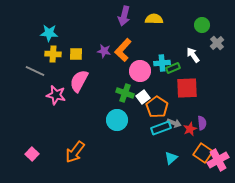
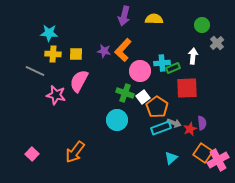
white arrow: moved 1 px down; rotated 42 degrees clockwise
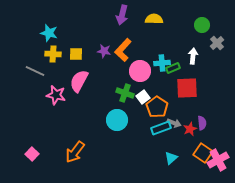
purple arrow: moved 2 px left, 1 px up
cyan star: rotated 12 degrees clockwise
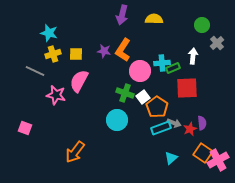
orange L-shape: rotated 10 degrees counterclockwise
yellow cross: rotated 21 degrees counterclockwise
pink square: moved 7 px left, 26 px up; rotated 24 degrees counterclockwise
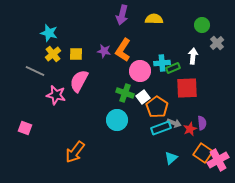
yellow cross: rotated 21 degrees counterclockwise
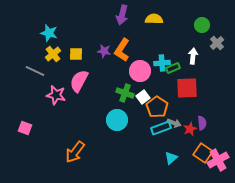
orange L-shape: moved 1 px left
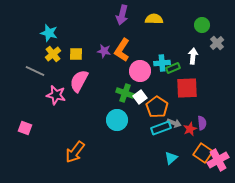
white square: moved 3 px left
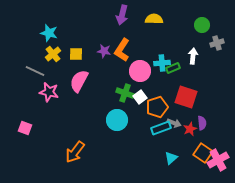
gray cross: rotated 24 degrees clockwise
red square: moved 1 px left, 9 px down; rotated 20 degrees clockwise
pink star: moved 7 px left, 3 px up
orange pentagon: rotated 20 degrees clockwise
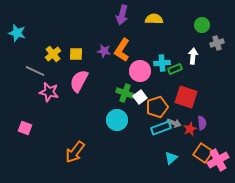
cyan star: moved 32 px left
green rectangle: moved 2 px right, 1 px down
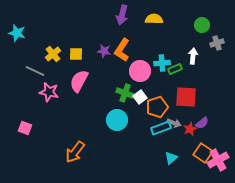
red square: rotated 15 degrees counterclockwise
purple semicircle: rotated 56 degrees clockwise
